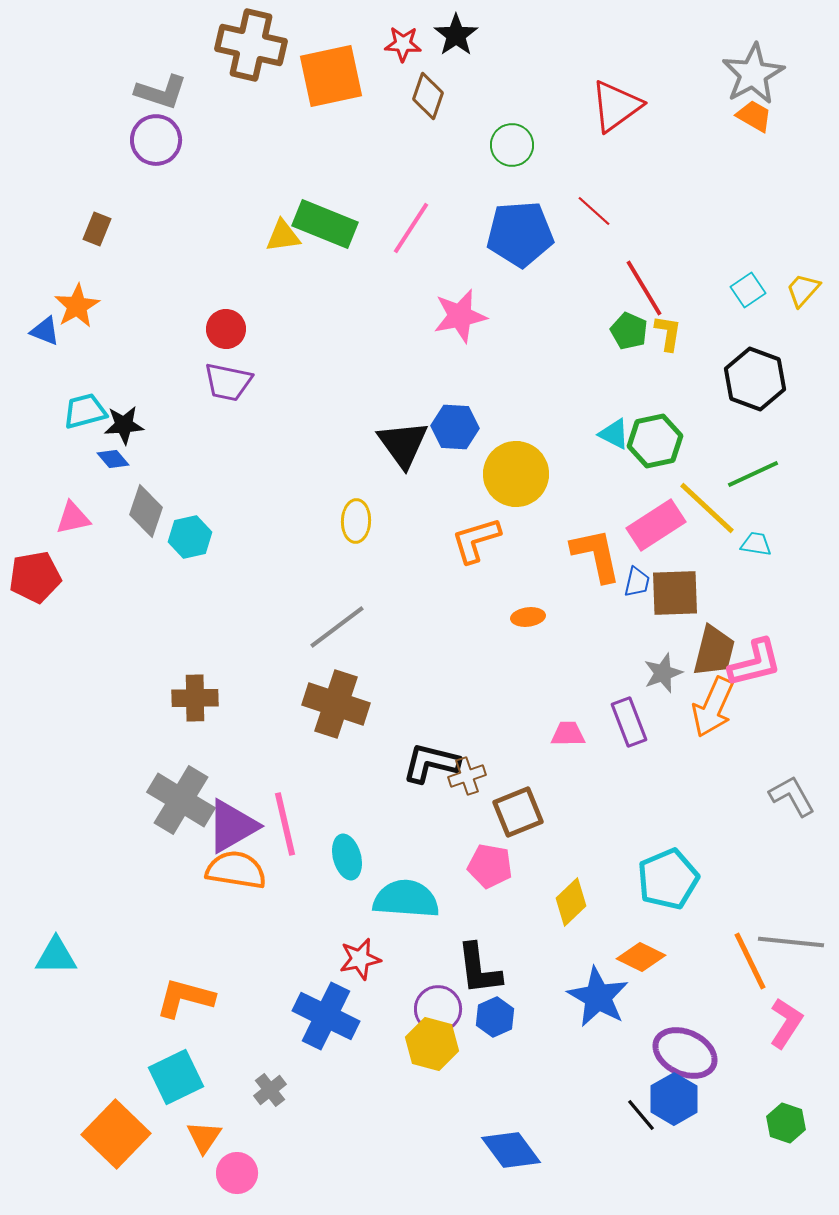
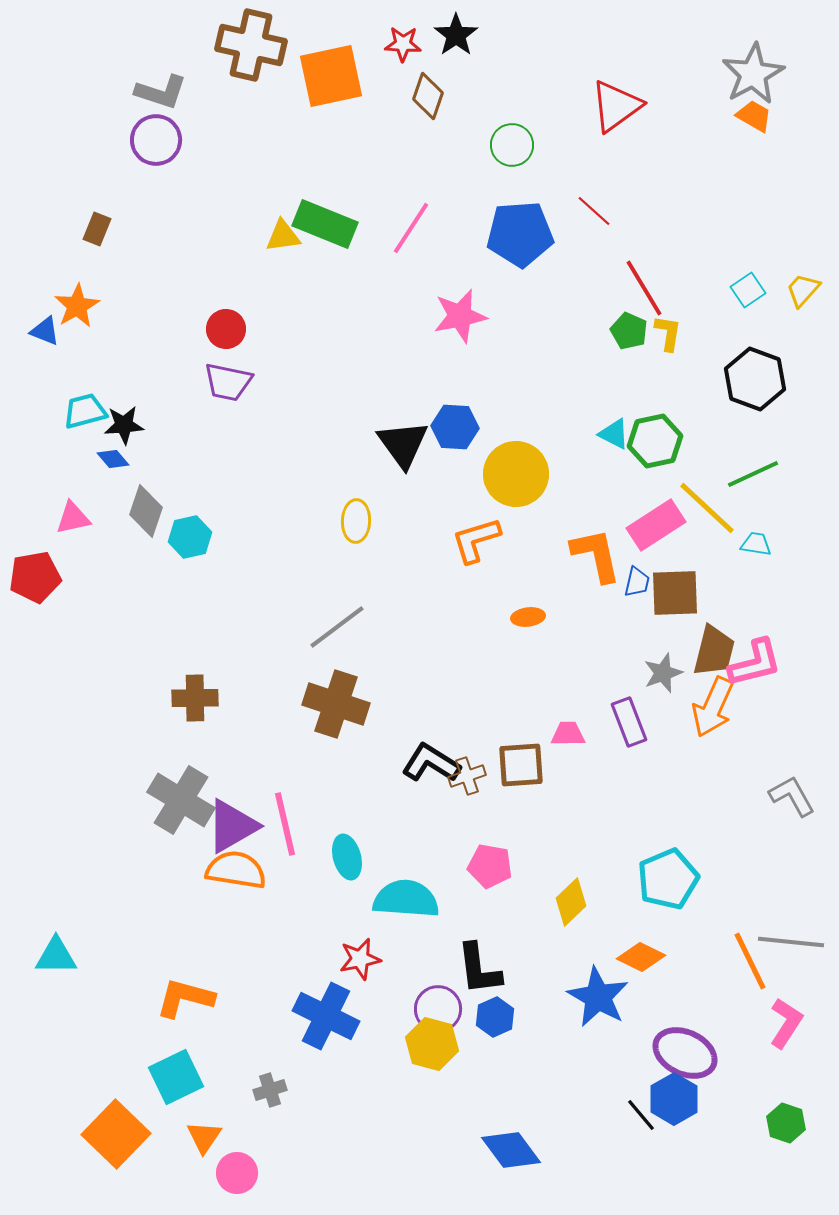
black L-shape at (431, 763): rotated 18 degrees clockwise
brown square at (518, 812): moved 3 px right, 47 px up; rotated 18 degrees clockwise
gray cross at (270, 1090): rotated 20 degrees clockwise
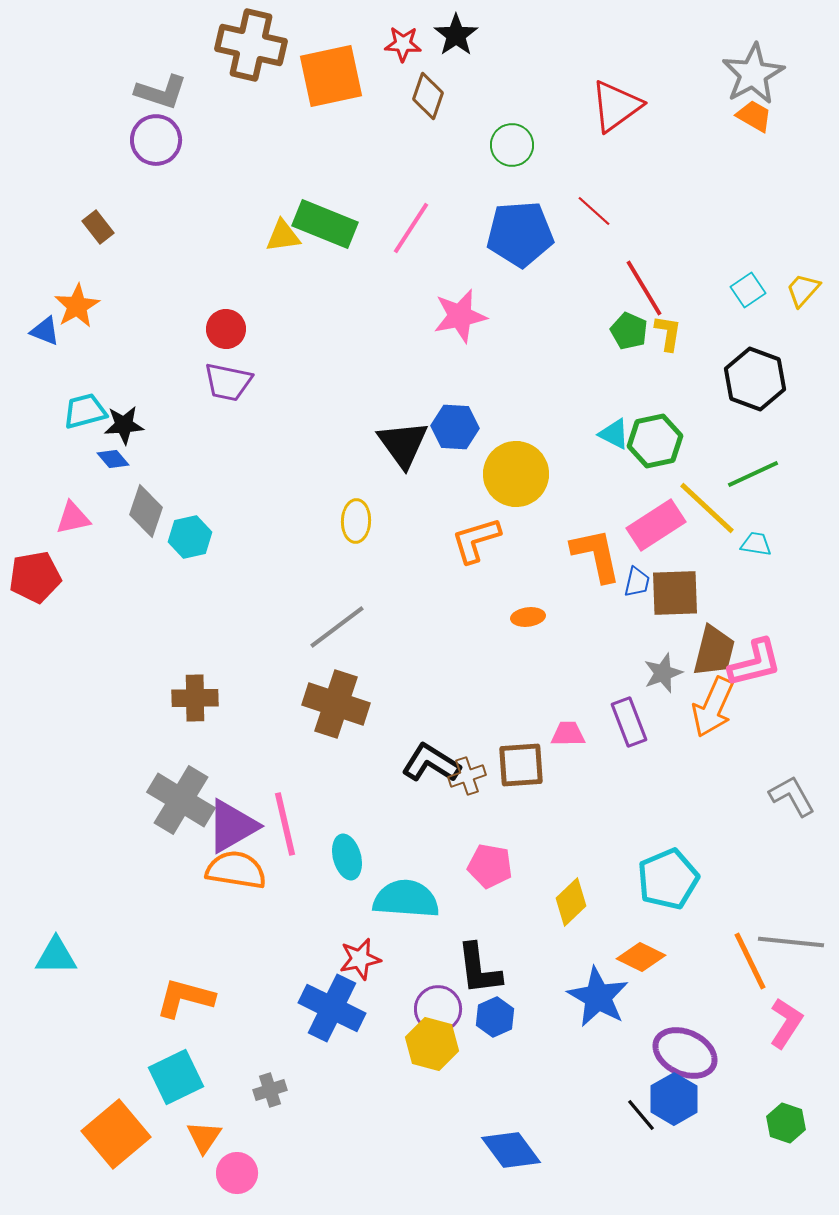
brown rectangle at (97, 229): moved 1 px right, 2 px up; rotated 60 degrees counterclockwise
blue cross at (326, 1016): moved 6 px right, 8 px up
orange square at (116, 1134): rotated 6 degrees clockwise
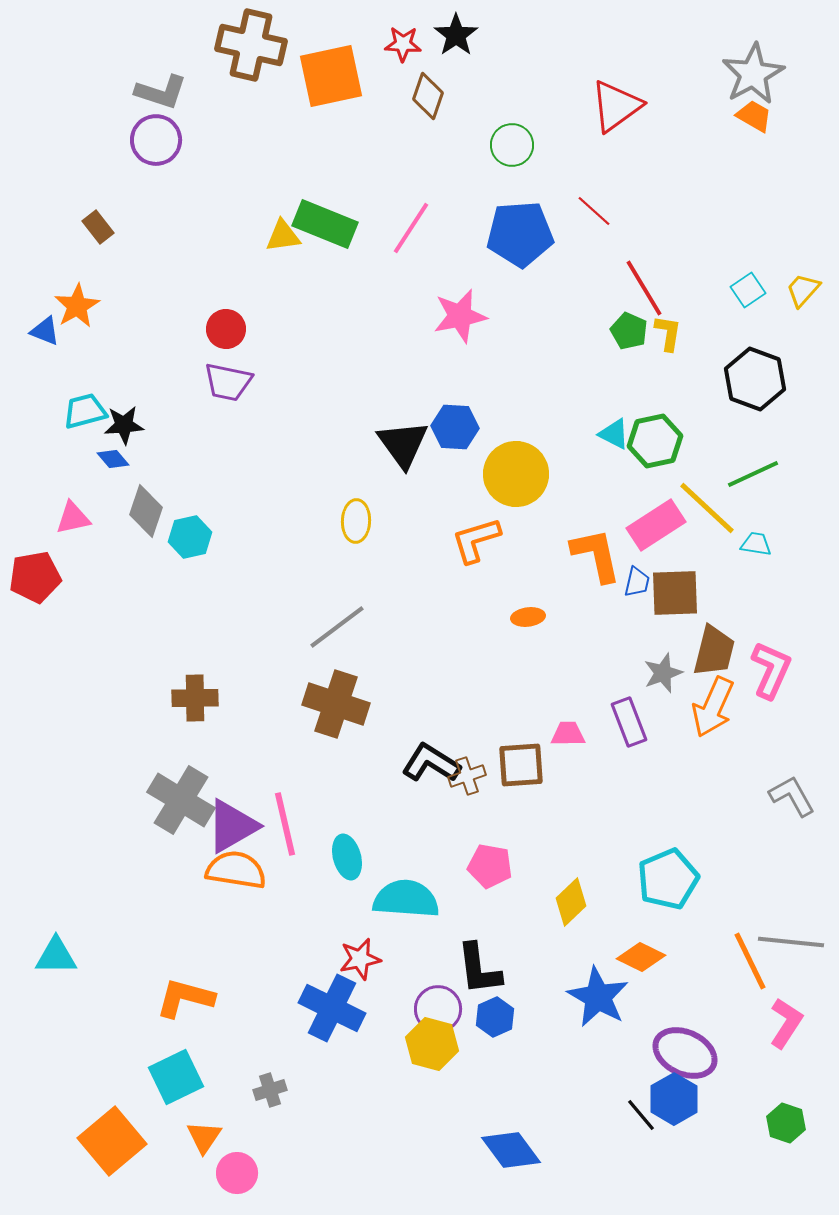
pink L-shape at (755, 663): moved 16 px right, 7 px down; rotated 52 degrees counterclockwise
orange square at (116, 1134): moved 4 px left, 7 px down
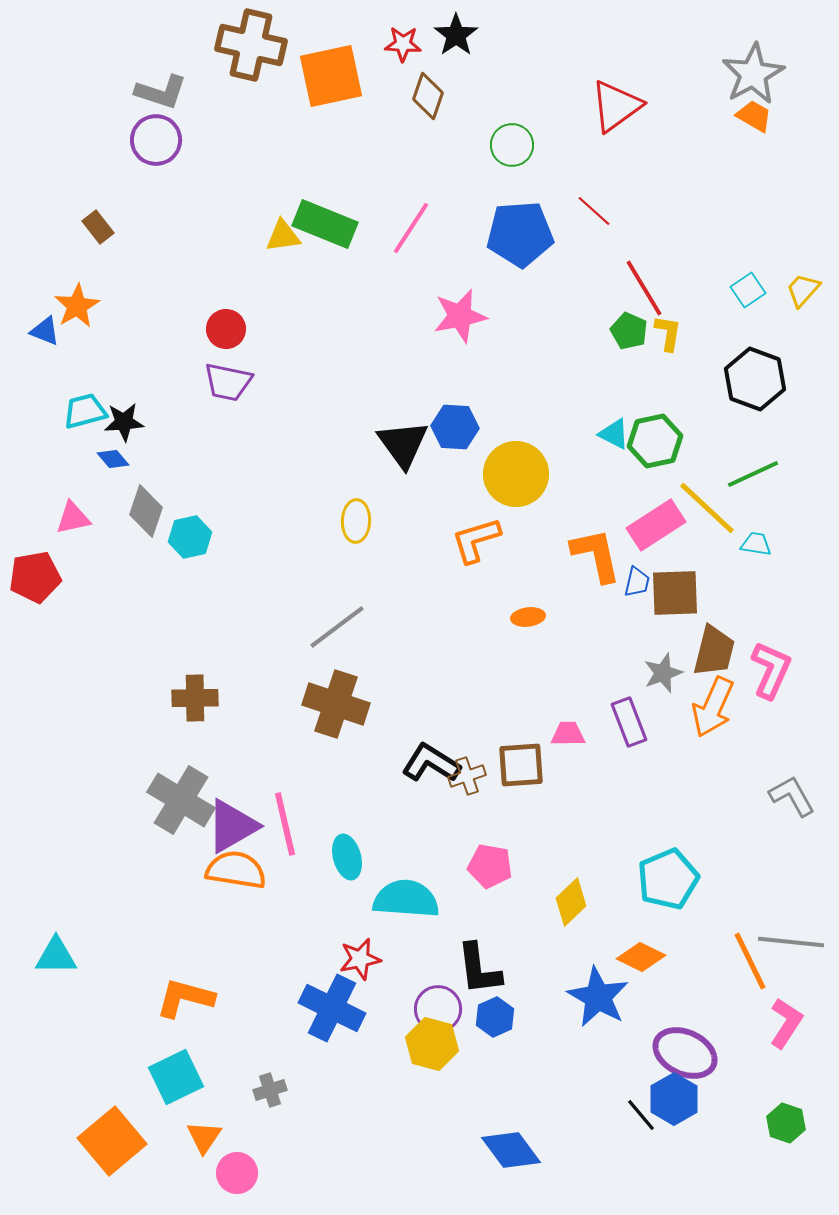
black star at (124, 425): moved 3 px up
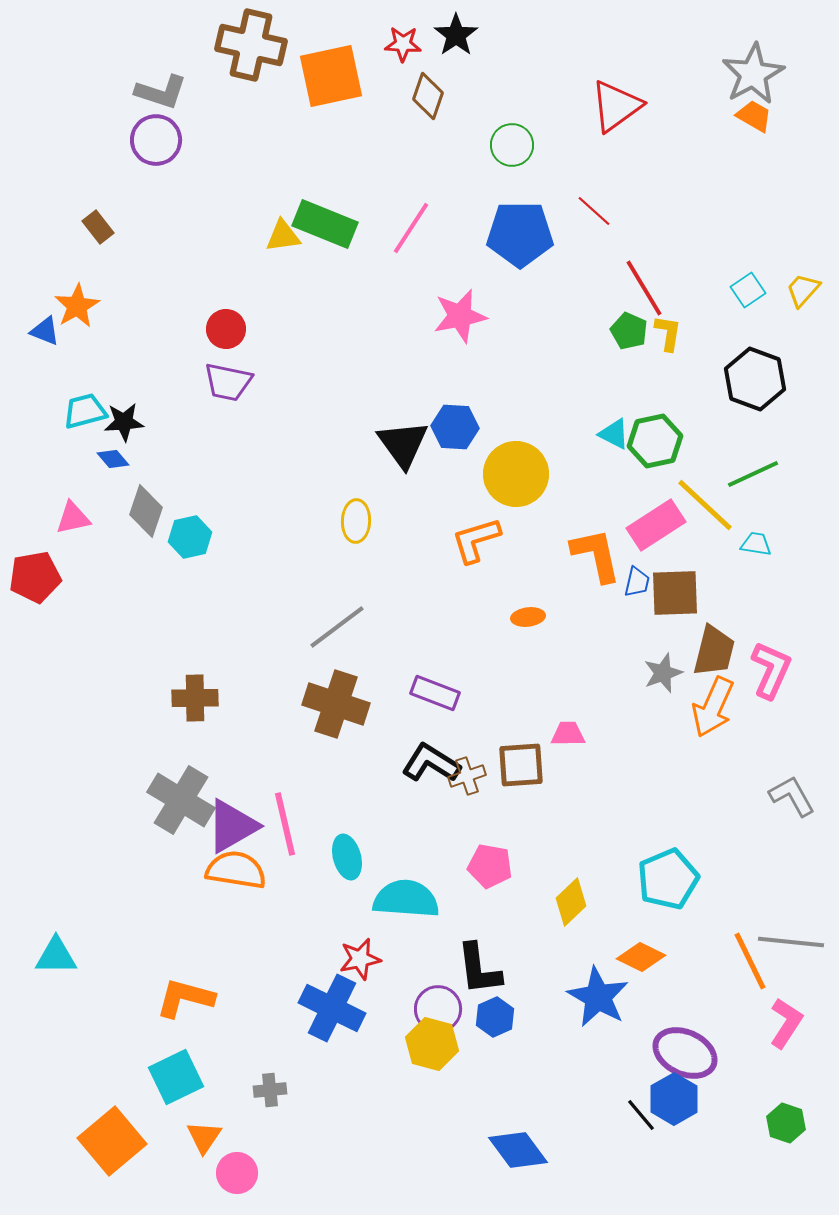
blue pentagon at (520, 234): rotated 4 degrees clockwise
yellow line at (707, 508): moved 2 px left, 3 px up
purple rectangle at (629, 722): moved 194 px left, 29 px up; rotated 48 degrees counterclockwise
gray cross at (270, 1090): rotated 12 degrees clockwise
blue diamond at (511, 1150): moved 7 px right
